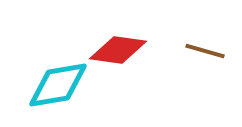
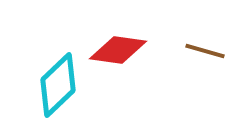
cyan diamond: rotated 34 degrees counterclockwise
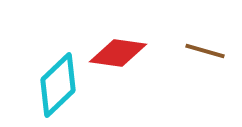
red diamond: moved 3 px down
